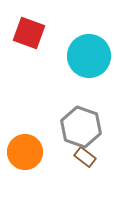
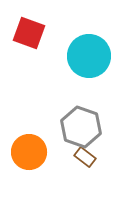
orange circle: moved 4 px right
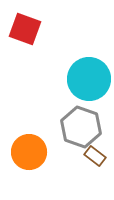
red square: moved 4 px left, 4 px up
cyan circle: moved 23 px down
brown rectangle: moved 10 px right, 1 px up
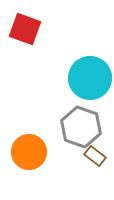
cyan circle: moved 1 px right, 1 px up
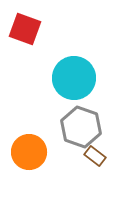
cyan circle: moved 16 px left
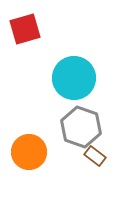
red square: rotated 36 degrees counterclockwise
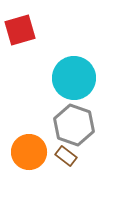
red square: moved 5 px left, 1 px down
gray hexagon: moved 7 px left, 2 px up
brown rectangle: moved 29 px left
